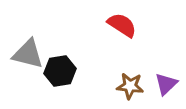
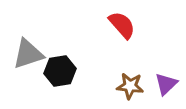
red semicircle: rotated 16 degrees clockwise
gray triangle: rotated 32 degrees counterclockwise
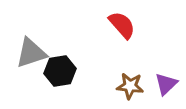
gray triangle: moved 3 px right, 1 px up
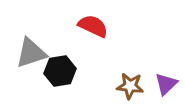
red semicircle: moved 29 px left, 1 px down; rotated 24 degrees counterclockwise
